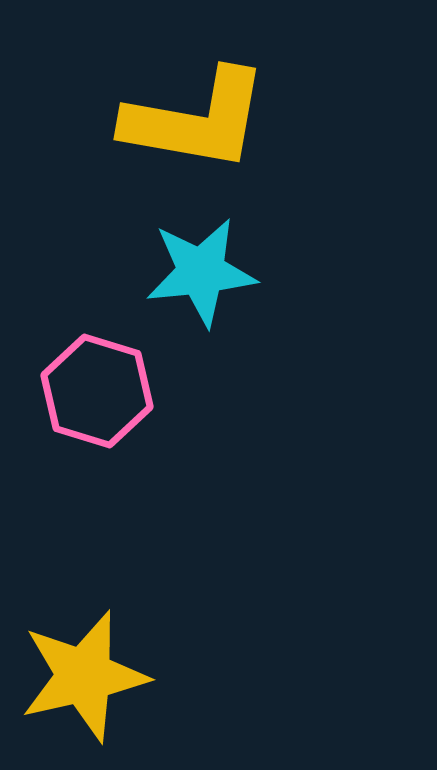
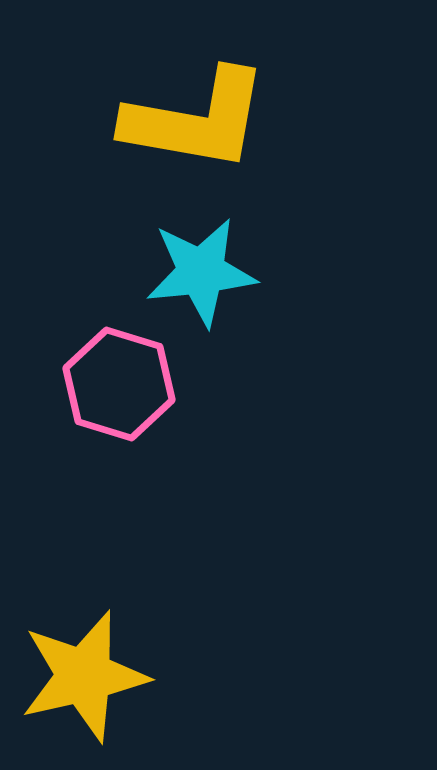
pink hexagon: moved 22 px right, 7 px up
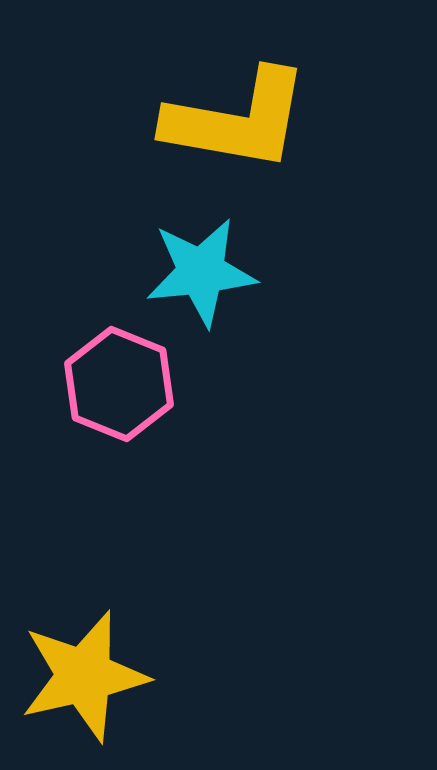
yellow L-shape: moved 41 px right
pink hexagon: rotated 5 degrees clockwise
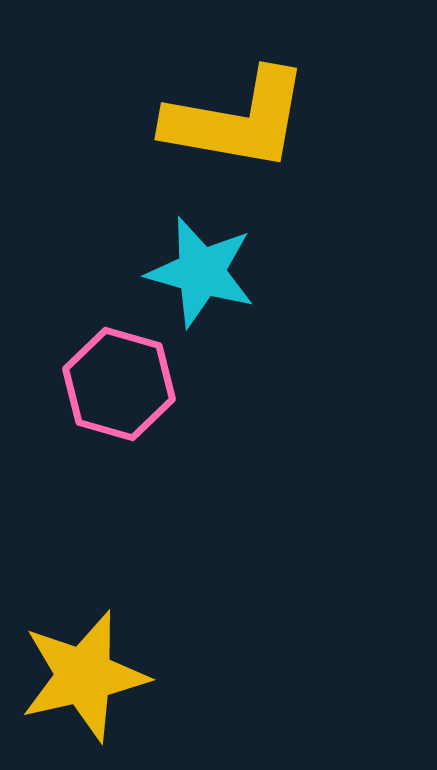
cyan star: rotated 22 degrees clockwise
pink hexagon: rotated 6 degrees counterclockwise
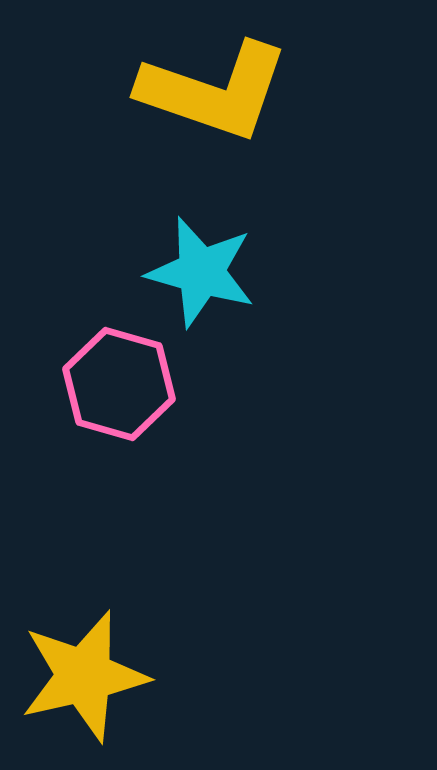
yellow L-shape: moved 23 px left, 29 px up; rotated 9 degrees clockwise
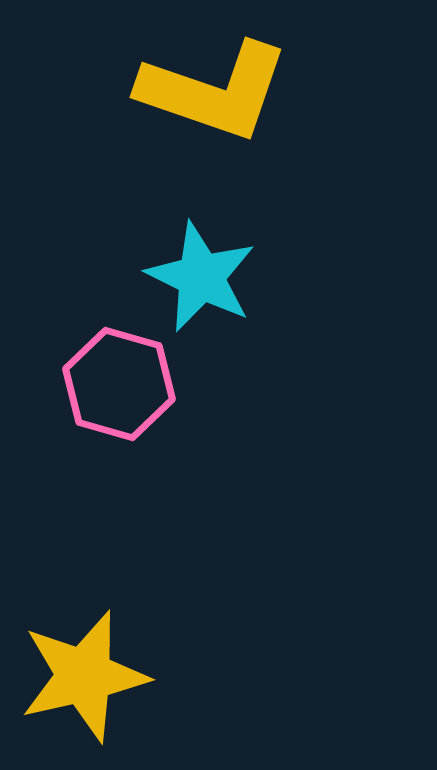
cyan star: moved 5 px down; rotated 10 degrees clockwise
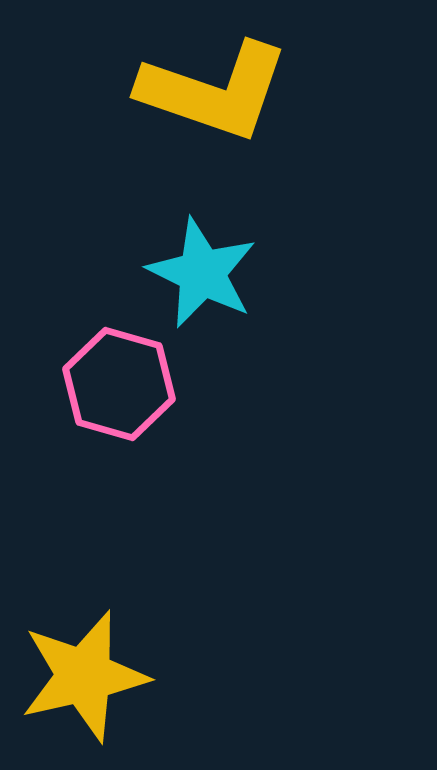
cyan star: moved 1 px right, 4 px up
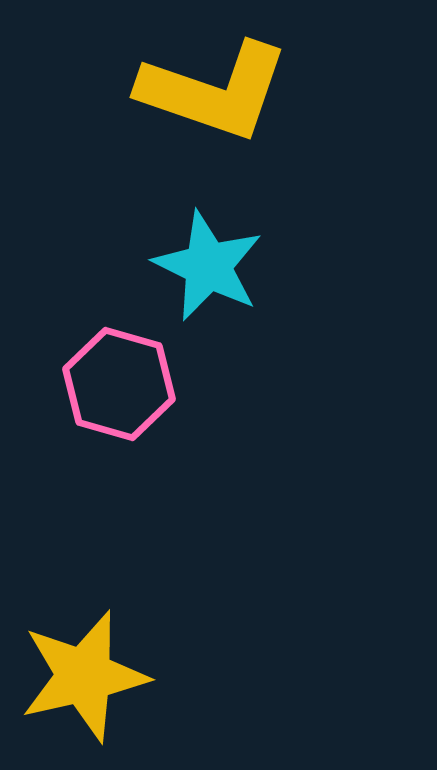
cyan star: moved 6 px right, 7 px up
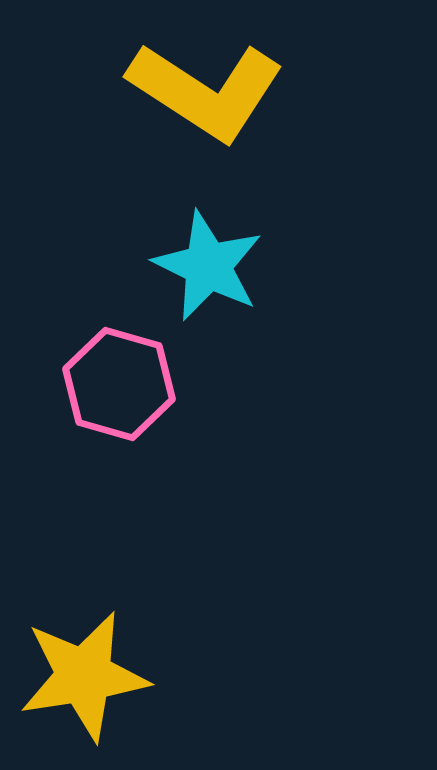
yellow L-shape: moved 8 px left; rotated 14 degrees clockwise
yellow star: rotated 4 degrees clockwise
